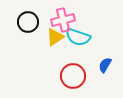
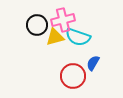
black circle: moved 9 px right, 3 px down
yellow triangle: rotated 18 degrees clockwise
blue semicircle: moved 12 px left, 2 px up
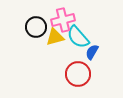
black circle: moved 1 px left, 2 px down
cyan semicircle: rotated 30 degrees clockwise
blue semicircle: moved 1 px left, 11 px up
red circle: moved 5 px right, 2 px up
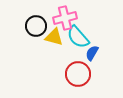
pink cross: moved 2 px right, 2 px up
black circle: moved 1 px up
yellow triangle: moved 1 px left; rotated 30 degrees clockwise
blue semicircle: moved 1 px down
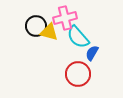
yellow triangle: moved 5 px left, 5 px up
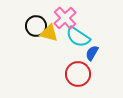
pink cross: rotated 30 degrees counterclockwise
yellow triangle: moved 1 px down
cyan semicircle: rotated 15 degrees counterclockwise
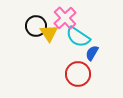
yellow triangle: rotated 42 degrees clockwise
